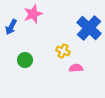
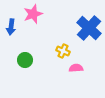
blue arrow: rotated 21 degrees counterclockwise
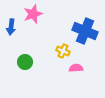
blue cross: moved 4 px left, 3 px down; rotated 20 degrees counterclockwise
green circle: moved 2 px down
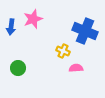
pink star: moved 5 px down
green circle: moved 7 px left, 6 px down
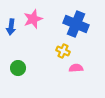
blue cross: moved 9 px left, 7 px up
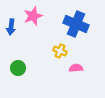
pink star: moved 3 px up
yellow cross: moved 3 px left
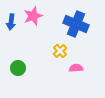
blue arrow: moved 5 px up
yellow cross: rotated 24 degrees clockwise
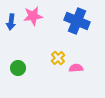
pink star: rotated 12 degrees clockwise
blue cross: moved 1 px right, 3 px up
yellow cross: moved 2 px left, 7 px down
